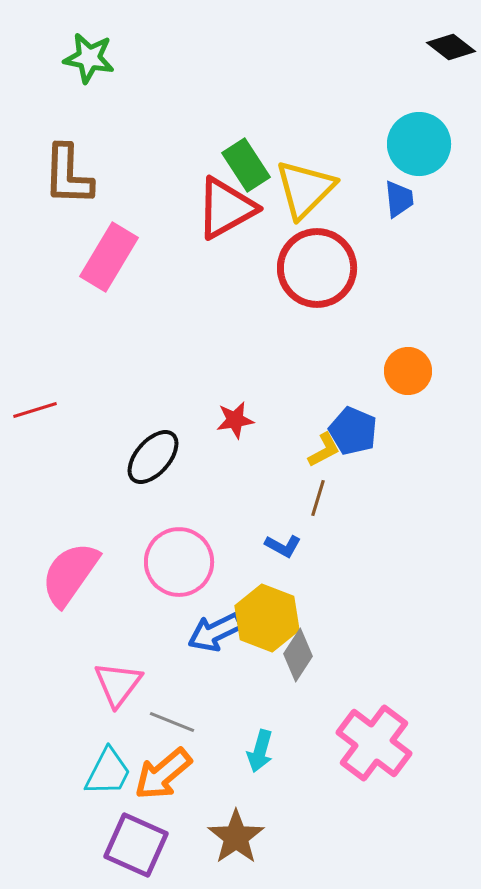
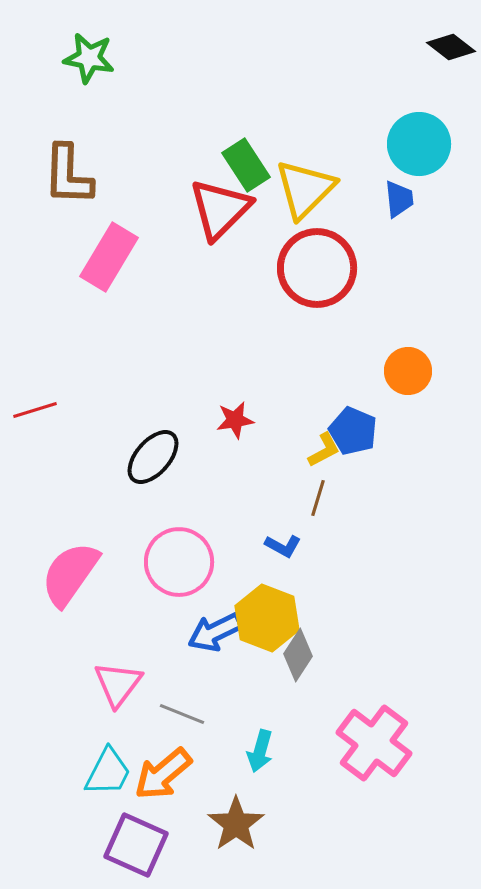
red triangle: moved 6 px left, 1 px down; rotated 16 degrees counterclockwise
gray line: moved 10 px right, 8 px up
brown star: moved 13 px up
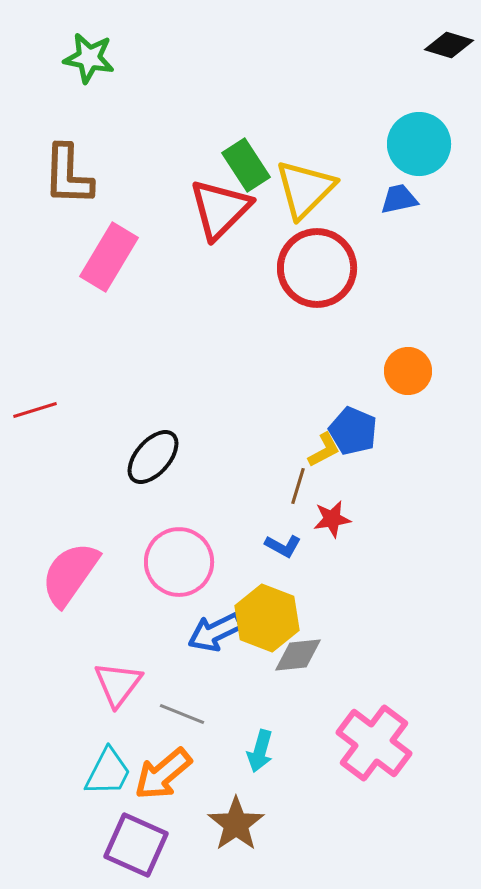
black diamond: moved 2 px left, 2 px up; rotated 21 degrees counterclockwise
blue trapezoid: rotated 96 degrees counterclockwise
red star: moved 97 px right, 99 px down
brown line: moved 20 px left, 12 px up
gray diamond: rotated 51 degrees clockwise
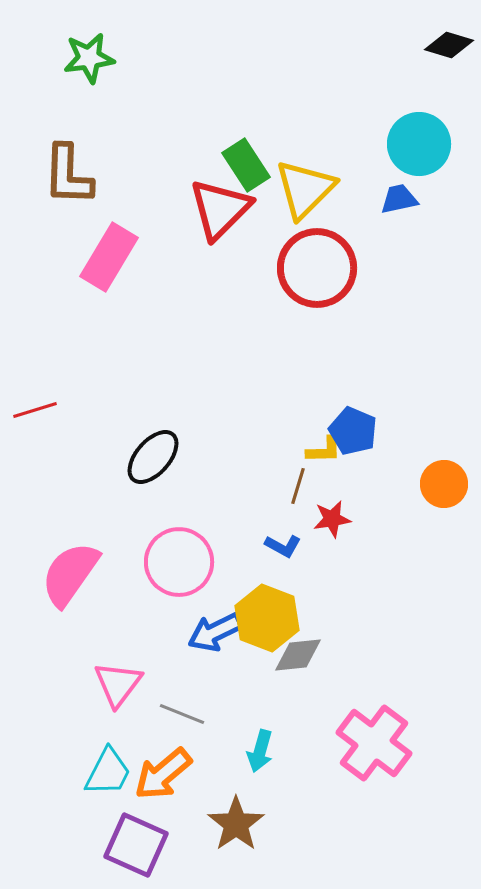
green star: rotated 18 degrees counterclockwise
orange circle: moved 36 px right, 113 px down
yellow L-shape: rotated 27 degrees clockwise
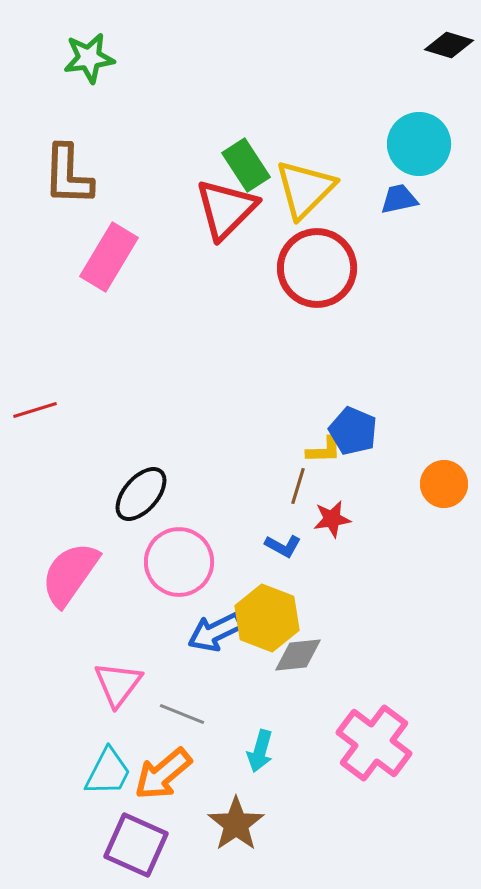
red triangle: moved 6 px right
black ellipse: moved 12 px left, 37 px down
